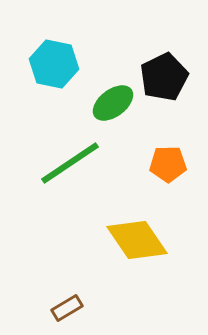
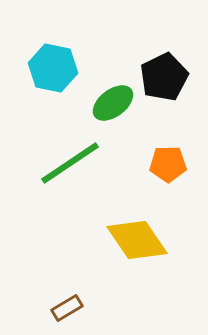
cyan hexagon: moved 1 px left, 4 px down
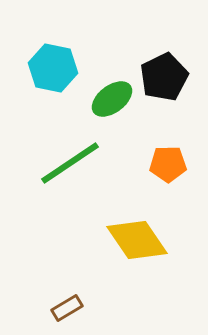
green ellipse: moved 1 px left, 4 px up
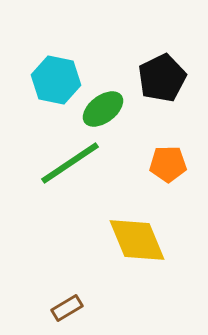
cyan hexagon: moved 3 px right, 12 px down
black pentagon: moved 2 px left, 1 px down
green ellipse: moved 9 px left, 10 px down
yellow diamond: rotated 12 degrees clockwise
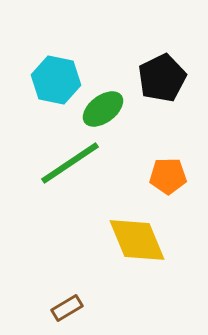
orange pentagon: moved 12 px down
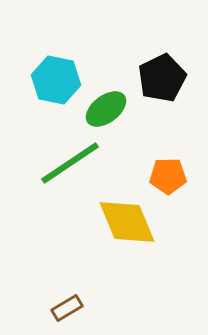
green ellipse: moved 3 px right
yellow diamond: moved 10 px left, 18 px up
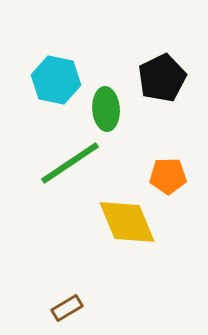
green ellipse: rotated 57 degrees counterclockwise
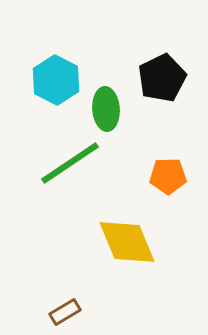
cyan hexagon: rotated 15 degrees clockwise
yellow diamond: moved 20 px down
brown rectangle: moved 2 px left, 4 px down
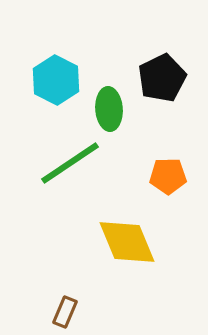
green ellipse: moved 3 px right
brown rectangle: rotated 36 degrees counterclockwise
